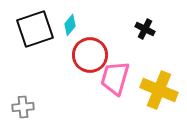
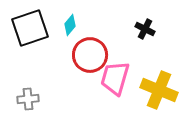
black square: moved 5 px left, 1 px up
gray cross: moved 5 px right, 8 px up
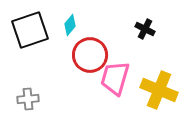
black square: moved 2 px down
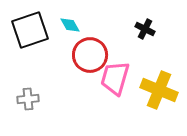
cyan diamond: rotated 70 degrees counterclockwise
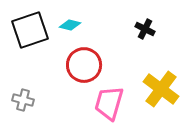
cyan diamond: rotated 45 degrees counterclockwise
red circle: moved 6 px left, 10 px down
pink trapezoid: moved 6 px left, 25 px down
yellow cross: moved 2 px right, 1 px up; rotated 15 degrees clockwise
gray cross: moved 5 px left, 1 px down; rotated 20 degrees clockwise
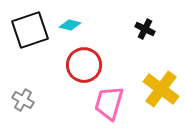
gray cross: rotated 15 degrees clockwise
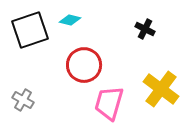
cyan diamond: moved 5 px up
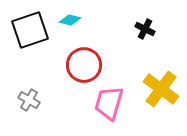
gray cross: moved 6 px right
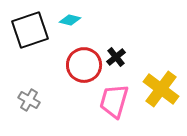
black cross: moved 29 px left, 28 px down; rotated 24 degrees clockwise
pink trapezoid: moved 5 px right, 2 px up
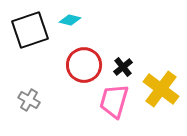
black cross: moved 7 px right, 10 px down
